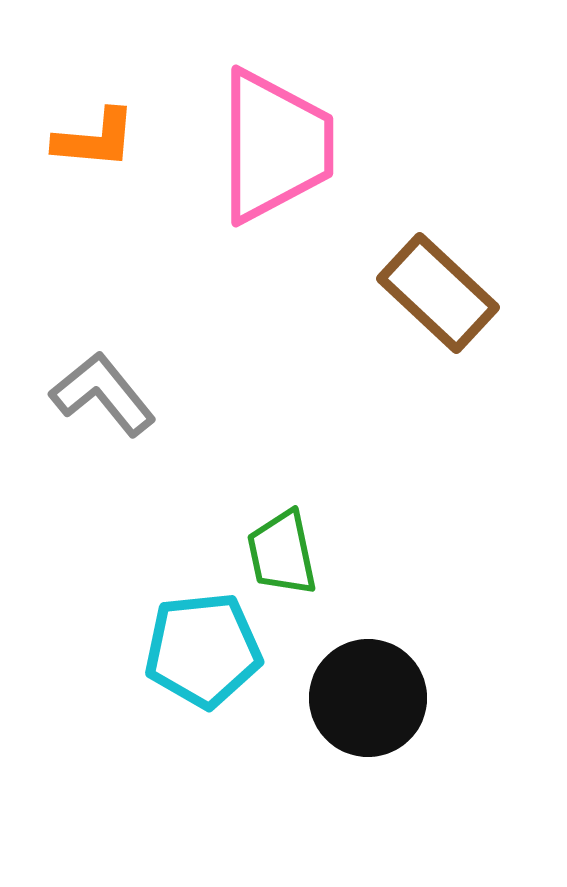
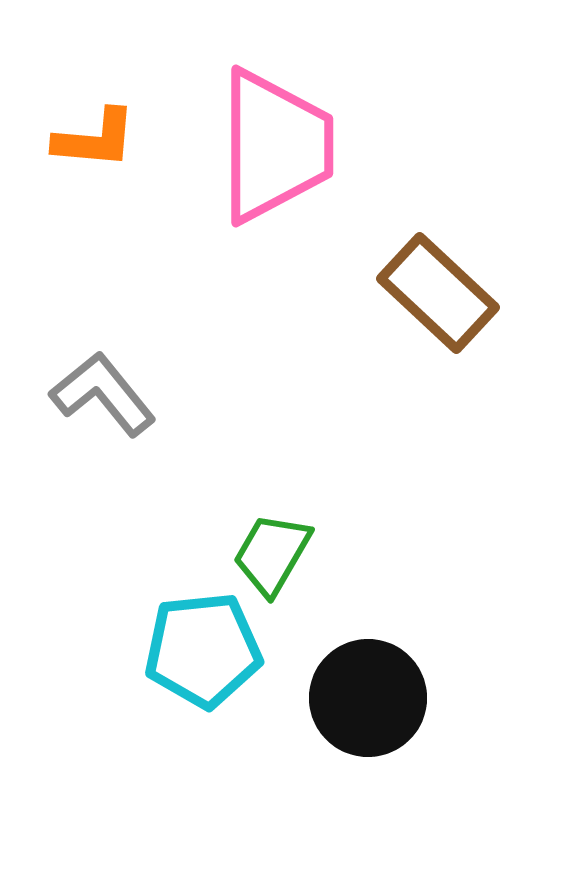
green trapezoid: moved 10 px left, 1 px down; rotated 42 degrees clockwise
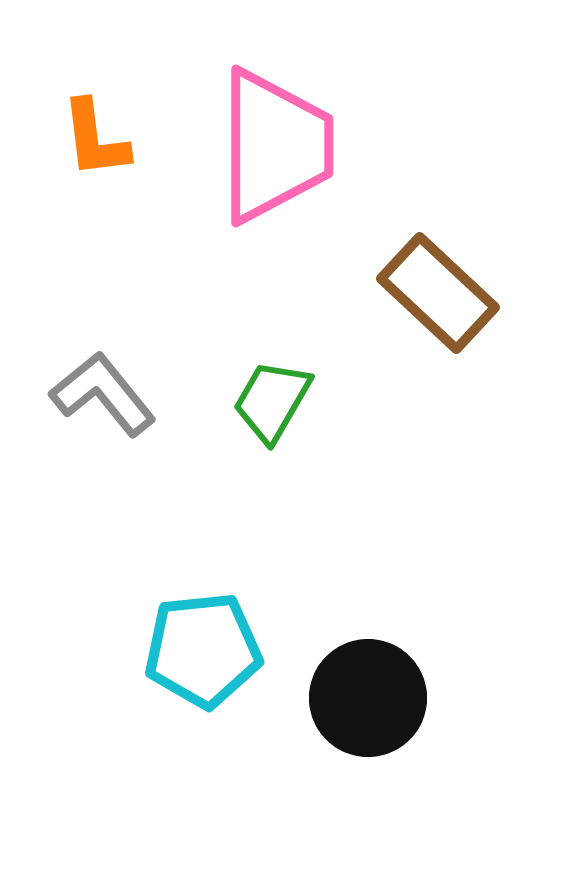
orange L-shape: rotated 78 degrees clockwise
green trapezoid: moved 153 px up
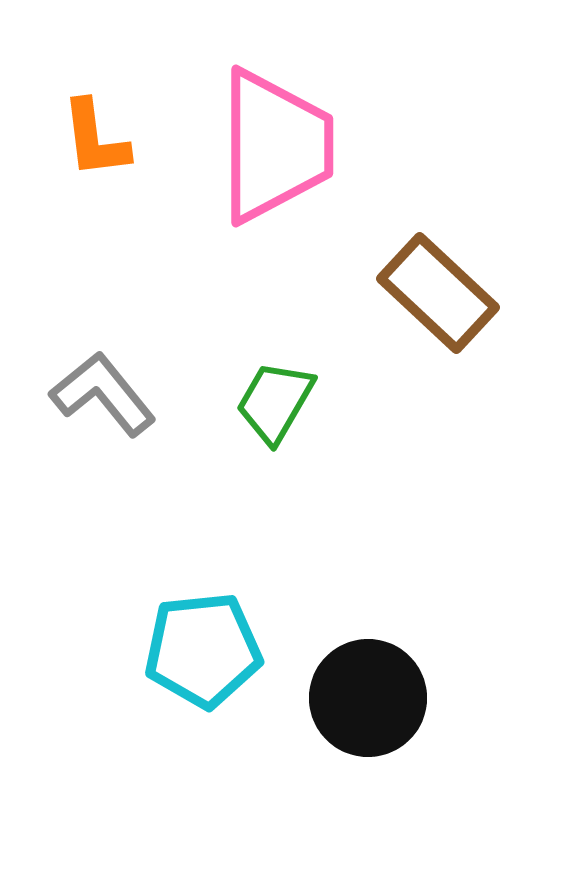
green trapezoid: moved 3 px right, 1 px down
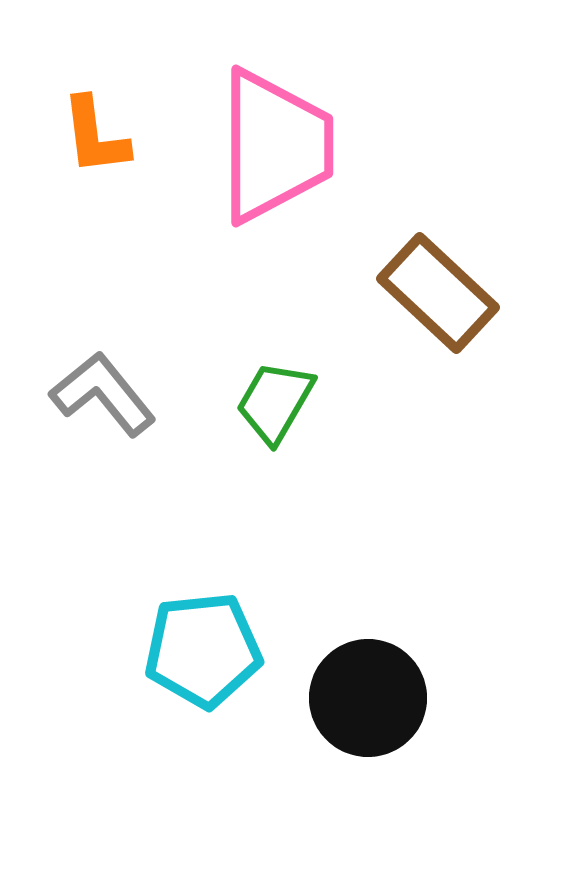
orange L-shape: moved 3 px up
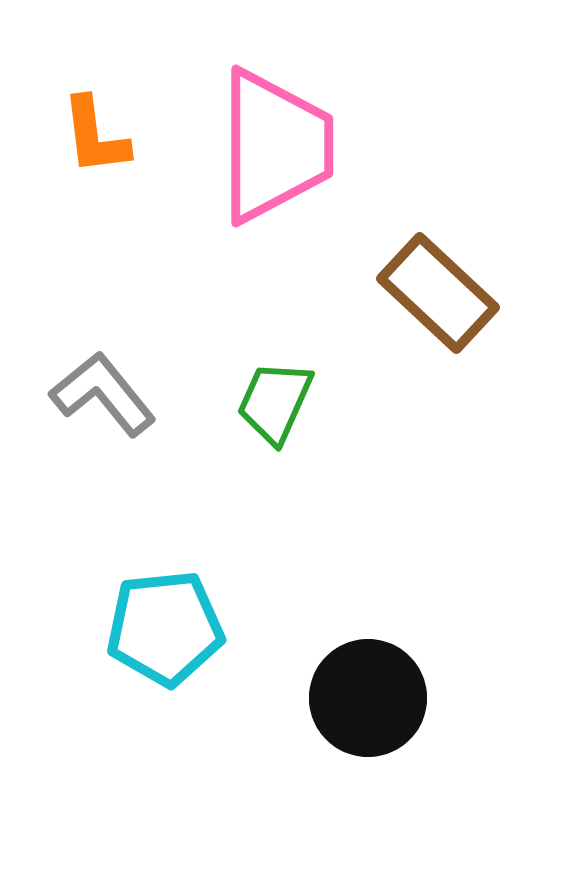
green trapezoid: rotated 6 degrees counterclockwise
cyan pentagon: moved 38 px left, 22 px up
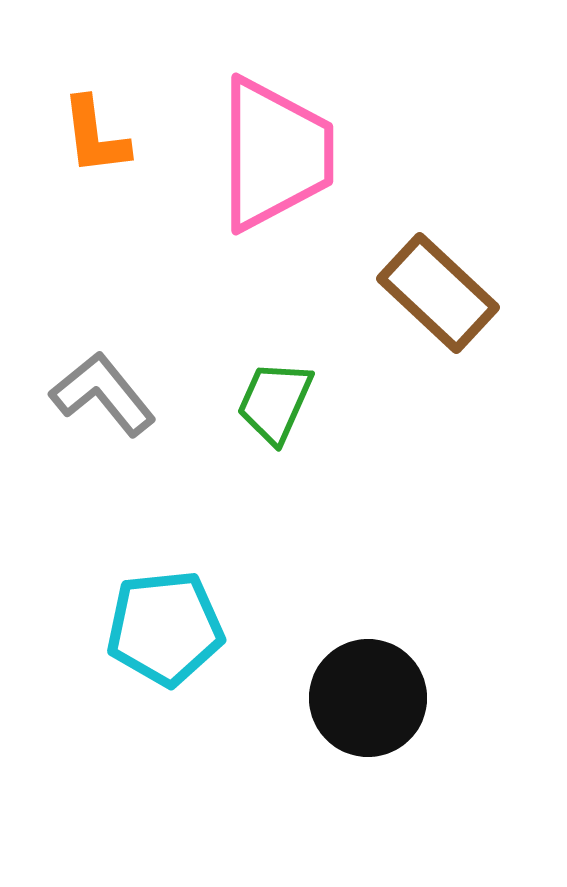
pink trapezoid: moved 8 px down
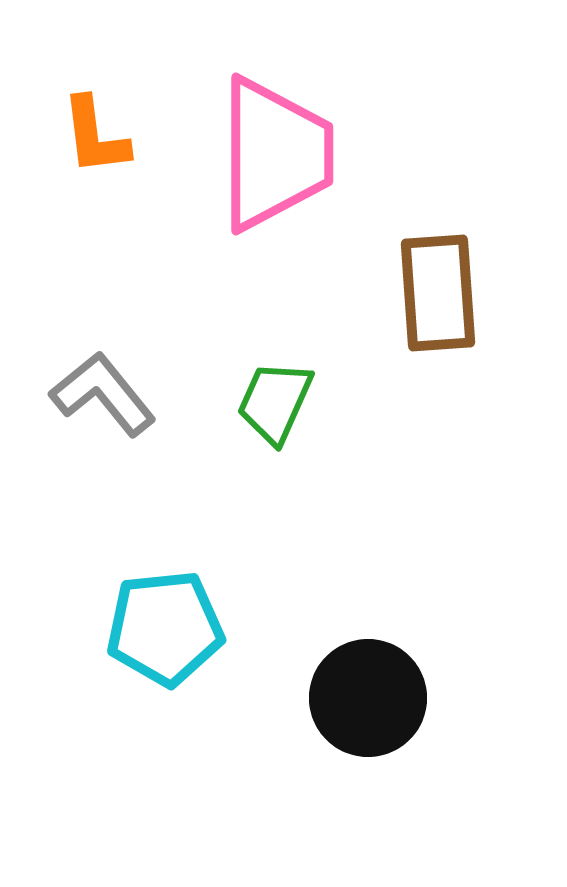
brown rectangle: rotated 43 degrees clockwise
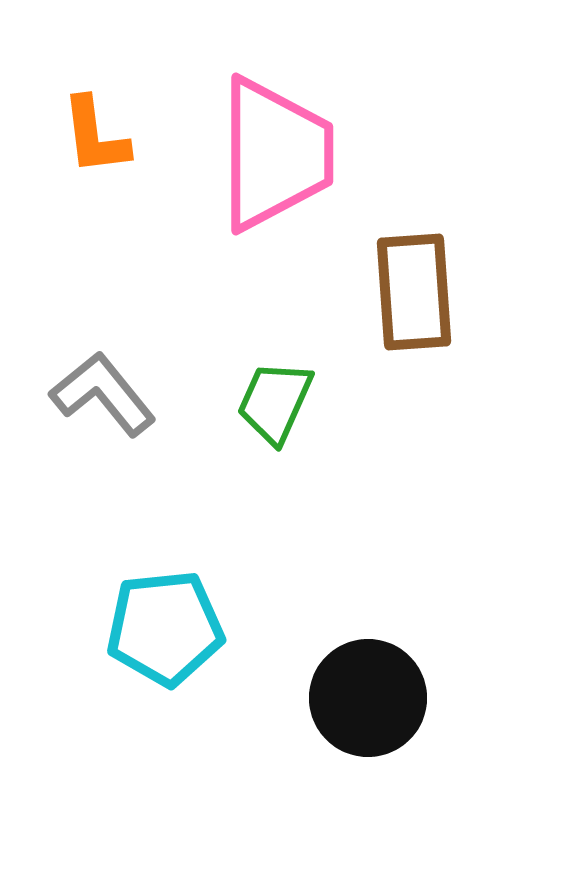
brown rectangle: moved 24 px left, 1 px up
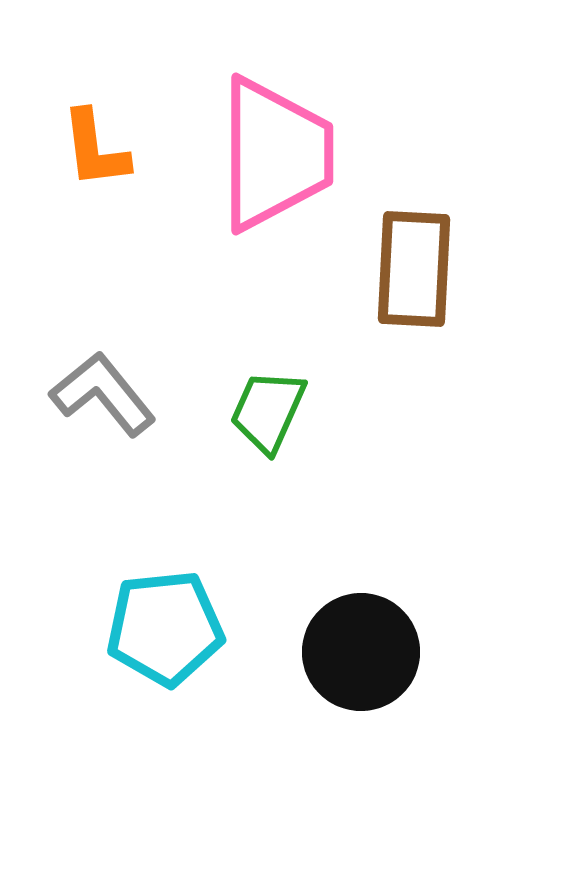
orange L-shape: moved 13 px down
brown rectangle: moved 23 px up; rotated 7 degrees clockwise
green trapezoid: moved 7 px left, 9 px down
black circle: moved 7 px left, 46 px up
